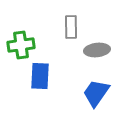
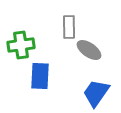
gray rectangle: moved 2 px left
gray ellipse: moved 8 px left; rotated 40 degrees clockwise
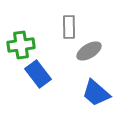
gray ellipse: moved 1 px down; rotated 65 degrees counterclockwise
blue rectangle: moved 2 px left, 2 px up; rotated 40 degrees counterclockwise
blue trapezoid: rotated 84 degrees counterclockwise
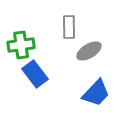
blue rectangle: moved 3 px left
blue trapezoid: rotated 88 degrees counterclockwise
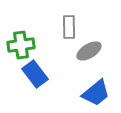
blue trapezoid: rotated 8 degrees clockwise
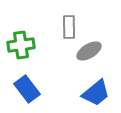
blue rectangle: moved 8 px left, 15 px down
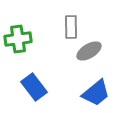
gray rectangle: moved 2 px right
green cross: moved 3 px left, 6 px up
blue rectangle: moved 7 px right, 2 px up
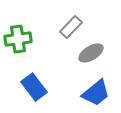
gray rectangle: rotated 45 degrees clockwise
gray ellipse: moved 2 px right, 2 px down
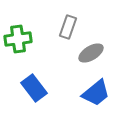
gray rectangle: moved 3 px left; rotated 25 degrees counterclockwise
blue rectangle: moved 1 px down
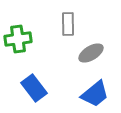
gray rectangle: moved 3 px up; rotated 20 degrees counterclockwise
blue trapezoid: moved 1 px left, 1 px down
